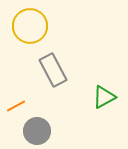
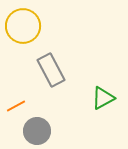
yellow circle: moved 7 px left
gray rectangle: moved 2 px left
green triangle: moved 1 px left, 1 px down
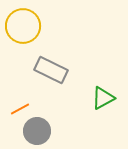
gray rectangle: rotated 36 degrees counterclockwise
orange line: moved 4 px right, 3 px down
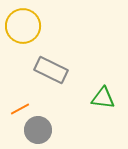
green triangle: rotated 35 degrees clockwise
gray circle: moved 1 px right, 1 px up
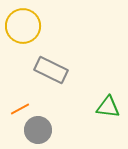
green triangle: moved 5 px right, 9 px down
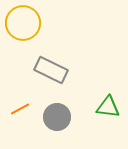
yellow circle: moved 3 px up
gray circle: moved 19 px right, 13 px up
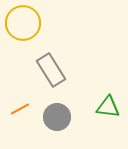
gray rectangle: rotated 32 degrees clockwise
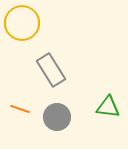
yellow circle: moved 1 px left
orange line: rotated 48 degrees clockwise
